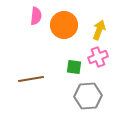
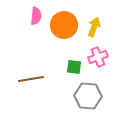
yellow arrow: moved 5 px left, 3 px up
gray hexagon: rotated 8 degrees clockwise
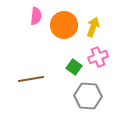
yellow arrow: moved 1 px left
green square: rotated 28 degrees clockwise
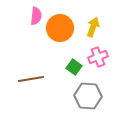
orange circle: moved 4 px left, 3 px down
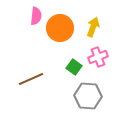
brown line: rotated 15 degrees counterclockwise
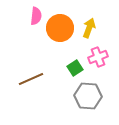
yellow arrow: moved 4 px left, 1 px down
green square: moved 1 px right, 1 px down; rotated 21 degrees clockwise
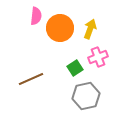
yellow arrow: moved 1 px right, 1 px down
gray hexagon: moved 2 px left; rotated 16 degrees counterclockwise
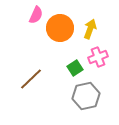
pink semicircle: moved 1 px up; rotated 18 degrees clockwise
brown line: rotated 20 degrees counterclockwise
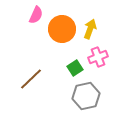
orange circle: moved 2 px right, 1 px down
